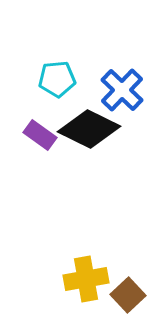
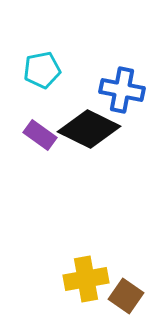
cyan pentagon: moved 15 px left, 9 px up; rotated 6 degrees counterclockwise
blue cross: rotated 33 degrees counterclockwise
brown square: moved 2 px left, 1 px down; rotated 12 degrees counterclockwise
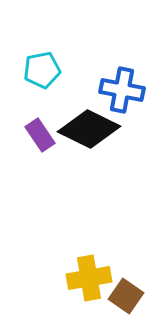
purple rectangle: rotated 20 degrees clockwise
yellow cross: moved 3 px right, 1 px up
